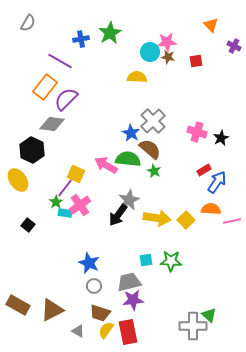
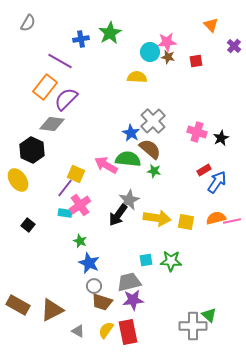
purple cross at (234, 46): rotated 16 degrees clockwise
green star at (154, 171): rotated 16 degrees counterclockwise
green star at (56, 202): moved 24 px right, 39 px down; rotated 16 degrees counterclockwise
orange semicircle at (211, 209): moved 5 px right, 9 px down; rotated 18 degrees counterclockwise
yellow square at (186, 220): moved 2 px down; rotated 36 degrees counterclockwise
brown trapezoid at (100, 313): moved 2 px right, 11 px up
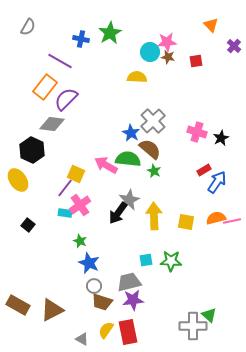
gray semicircle at (28, 23): moved 4 px down
blue cross at (81, 39): rotated 21 degrees clockwise
green star at (154, 171): rotated 16 degrees clockwise
black arrow at (118, 215): moved 2 px up
yellow arrow at (157, 218): moved 3 px left, 2 px up; rotated 100 degrees counterclockwise
gray triangle at (78, 331): moved 4 px right, 8 px down
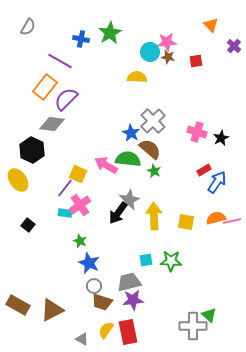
yellow square at (76, 174): moved 2 px right
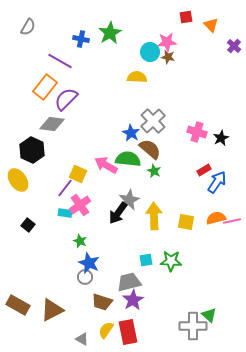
red square at (196, 61): moved 10 px left, 44 px up
gray circle at (94, 286): moved 9 px left, 9 px up
purple star at (133, 300): rotated 25 degrees counterclockwise
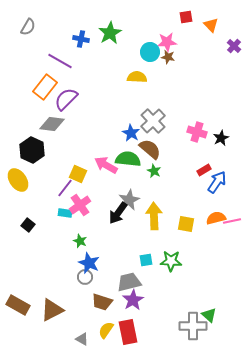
yellow square at (186, 222): moved 2 px down
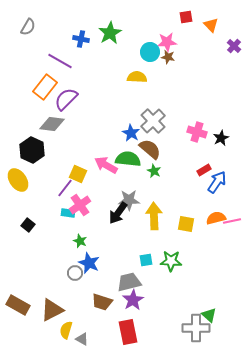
gray star at (129, 200): rotated 25 degrees clockwise
cyan rectangle at (65, 213): moved 3 px right
gray circle at (85, 277): moved 10 px left, 4 px up
gray cross at (193, 326): moved 3 px right, 2 px down
yellow semicircle at (106, 330): moved 40 px left; rotated 18 degrees counterclockwise
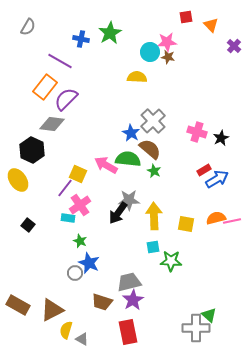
blue arrow at (217, 182): moved 3 px up; rotated 25 degrees clockwise
cyan rectangle at (68, 213): moved 5 px down
cyan square at (146, 260): moved 7 px right, 13 px up
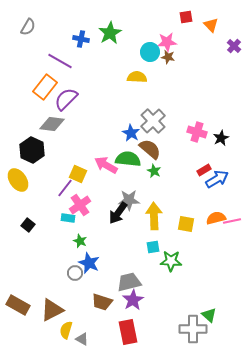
gray cross at (196, 328): moved 3 px left, 1 px down
